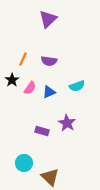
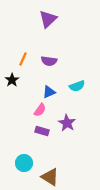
pink semicircle: moved 10 px right, 22 px down
brown triangle: rotated 12 degrees counterclockwise
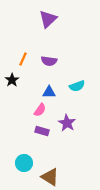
blue triangle: rotated 24 degrees clockwise
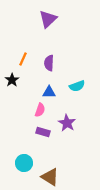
purple semicircle: moved 2 px down; rotated 84 degrees clockwise
pink semicircle: rotated 16 degrees counterclockwise
purple rectangle: moved 1 px right, 1 px down
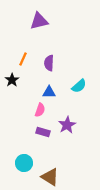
purple triangle: moved 9 px left, 2 px down; rotated 30 degrees clockwise
cyan semicircle: moved 2 px right; rotated 21 degrees counterclockwise
purple star: moved 2 px down; rotated 12 degrees clockwise
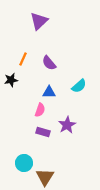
purple triangle: rotated 30 degrees counterclockwise
purple semicircle: rotated 42 degrees counterclockwise
black star: moved 1 px left; rotated 24 degrees clockwise
brown triangle: moved 5 px left; rotated 30 degrees clockwise
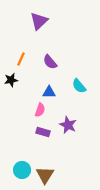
orange line: moved 2 px left
purple semicircle: moved 1 px right, 1 px up
cyan semicircle: rotated 91 degrees clockwise
purple star: moved 1 px right; rotated 18 degrees counterclockwise
cyan circle: moved 2 px left, 7 px down
brown triangle: moved 2 px up
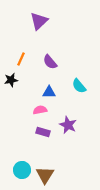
pink semicircle: rotated 120 degrees counterclockwise
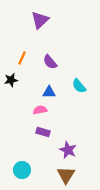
purple triangle: moved 1 px right, 1 px up
orange line: moved 1 px right, 1 px up
purple star: moved 25 px down
brown triangle: moved 21 px right
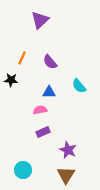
black star: rotated 16 degrees clockwise
purple rectangle: rotated 40 degrees counterclockwise
cyan circle: moved 1 px right
